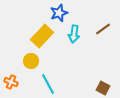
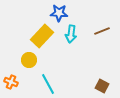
blue star: rotated 24 degrees clockwise
brown line: moved 1 px left, 2 px down; rotated 14 degrees clockwise
cyan arrow: moved 3 px left
yellow circle: moved 2 px left, 1 px up
brown square: moved 1 px left, 2 px up
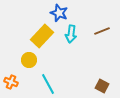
blue star: rotated 18 degrees clockwise
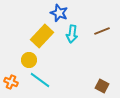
cyan arrow: moved 1 px right
cyan line: moved 8 px left, 4 px up; rotated 25 degrees counterclockwise
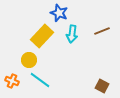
orange cross: moved 1 px right, 1 px up
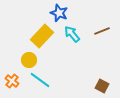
cyan arrow: rotated 132 degrees clockwise
orange cross: rotated 16 degrees clockwise
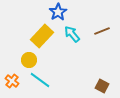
blue star: moved 1 px left, 1 px up; rotated 18 degrees clockwise
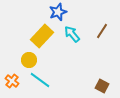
blue star: rotated 12 degrees clockwise
brown line: rotated 35 degrees counterclockwise
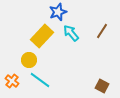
cyan arrow: moved 1 px left, 1 px up
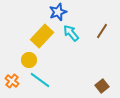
brown square: rotated 24 degrees clockwise
